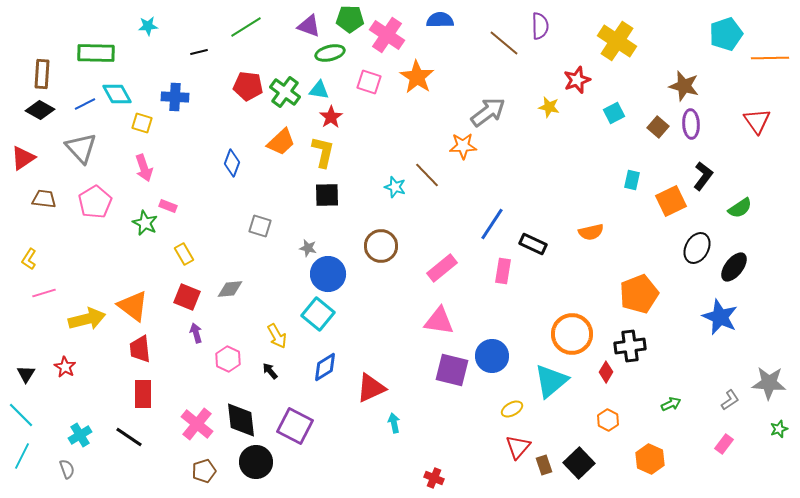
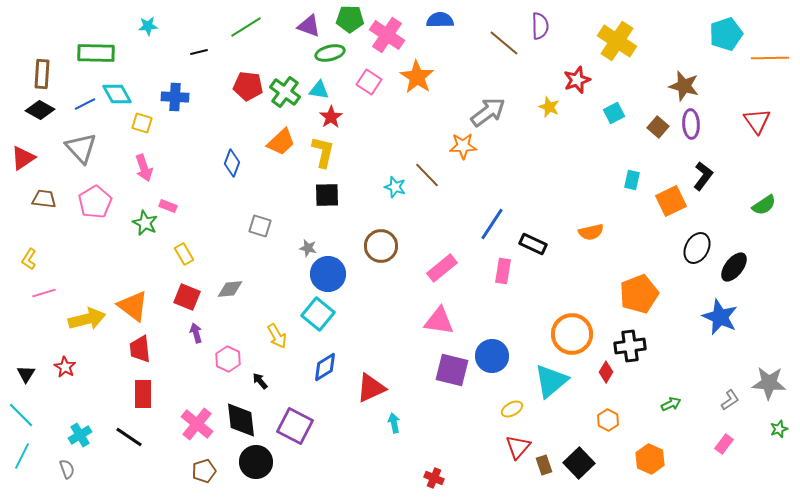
pink square at (369, 82): rotated 15 degrees clockwise
yellow star at (549, 107): rotated 10 degrees clockwise
green semicircle at (740, 208): moved 24 px right, 3 px up
black arrow at (270, 371): moved 10 px left, 10 px down
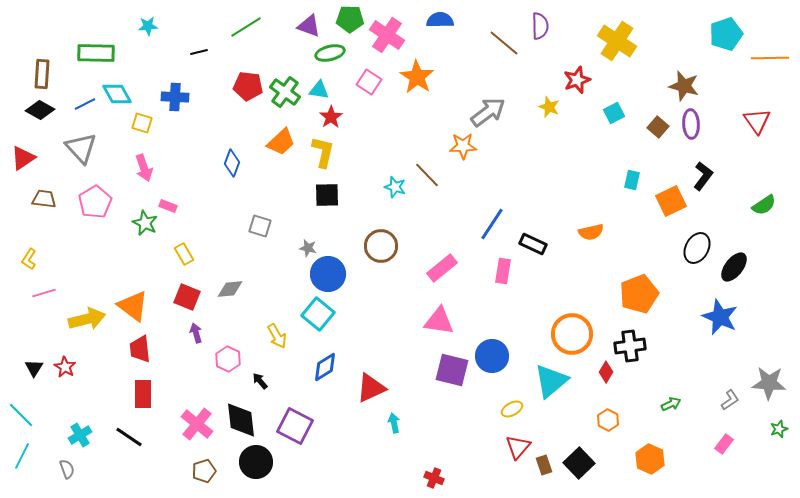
black triangle at (26, 374): moved 8 px right, 6 px up
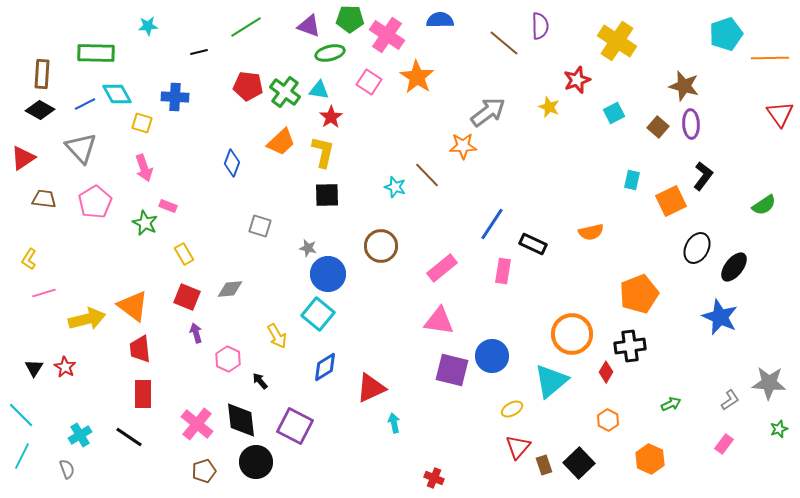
red triangle at (757, 121): moved 23 px right, 7 px up
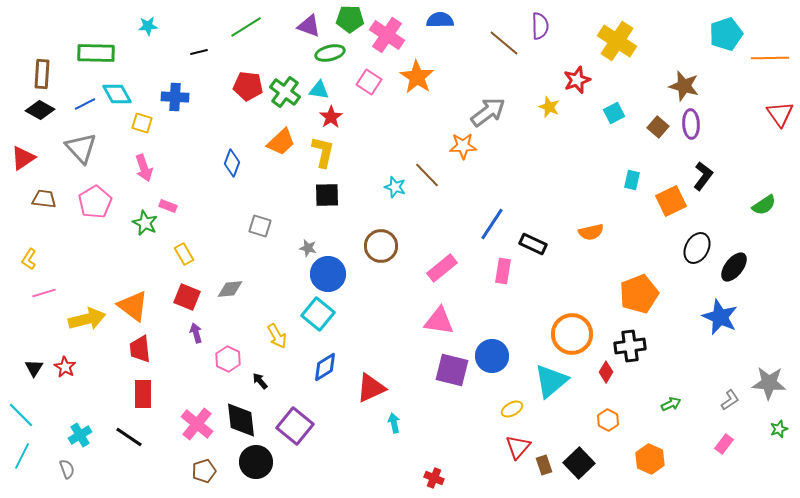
purple square at (295, 426): rotated 12 degrees clockwise
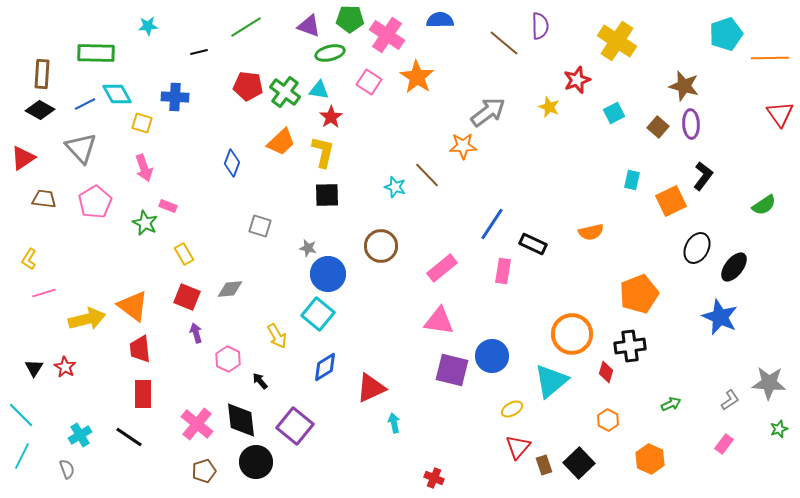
red diamond at (606, 372): rotated 15 degrees counterclockwise
